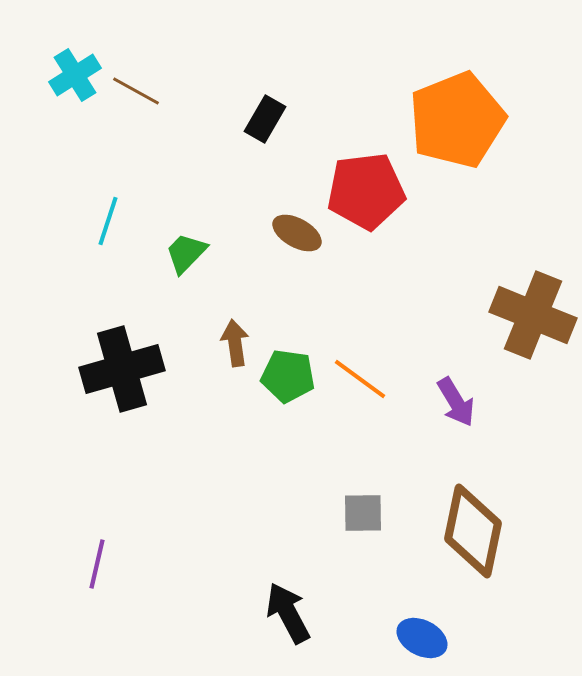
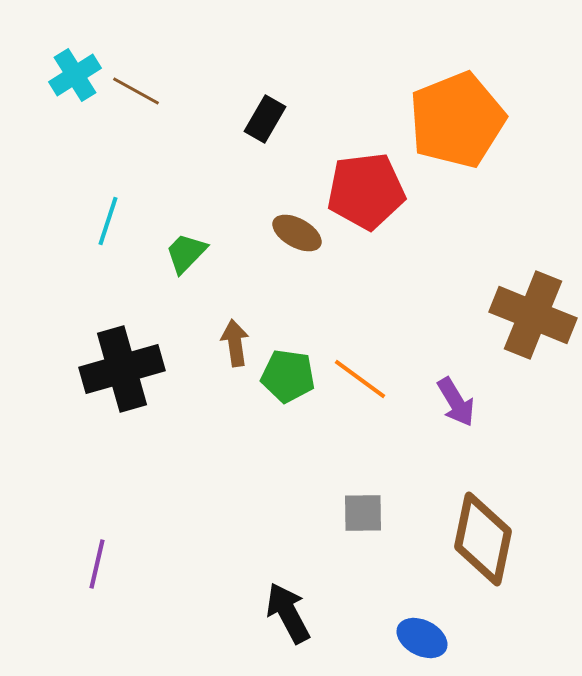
brown diamond: moved 10 px right, 8 px down
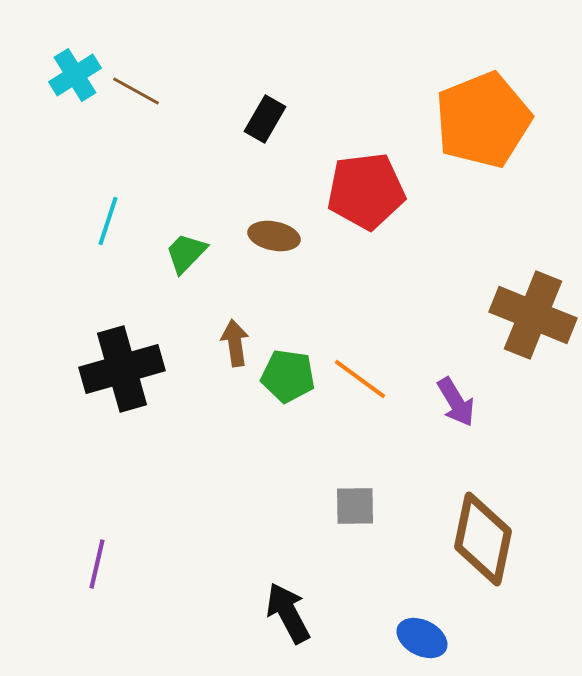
orange pentagon: moved 26 px right
brown ellipse: moved 23 px left, 3 px down; rotated 18 degrees counterclockwise
gray square: moved 8 px left, 7 px up
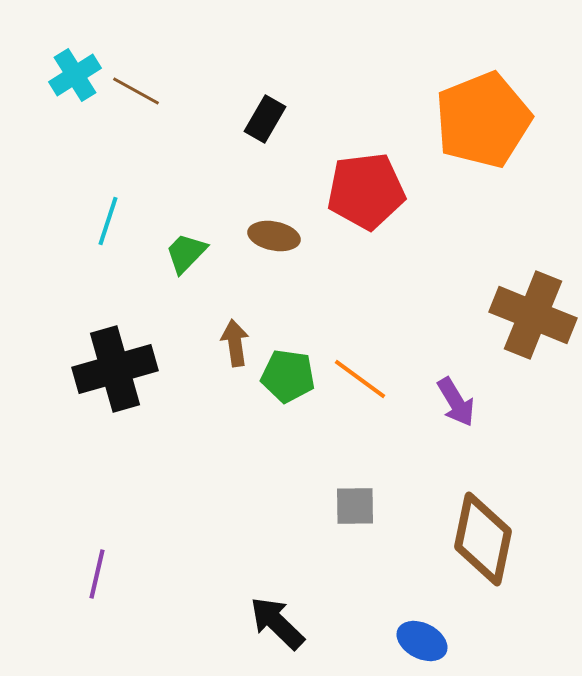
black cross: moved 7 px left
purple line: moved 10 px down
black arrow: moved 11 px left, 10 px down; rotated 18 degrees counterclockwise
blue ellipse: moved 3 px down
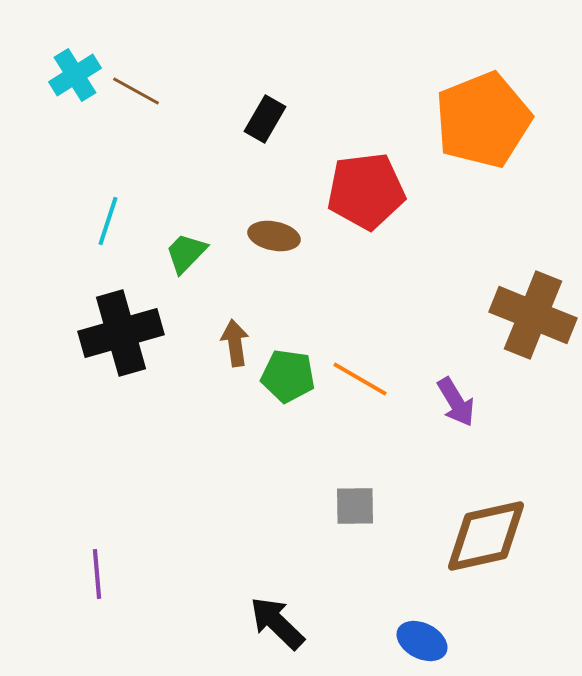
black cross: moved 6 px right, 36 px up
orange line: rotated 6 degrees counterclockwise
brown diamond: moved 3 px right, 3 px up; rotated 66 degrees clockwise
purple line: rotated 18 degrees counterclockwise
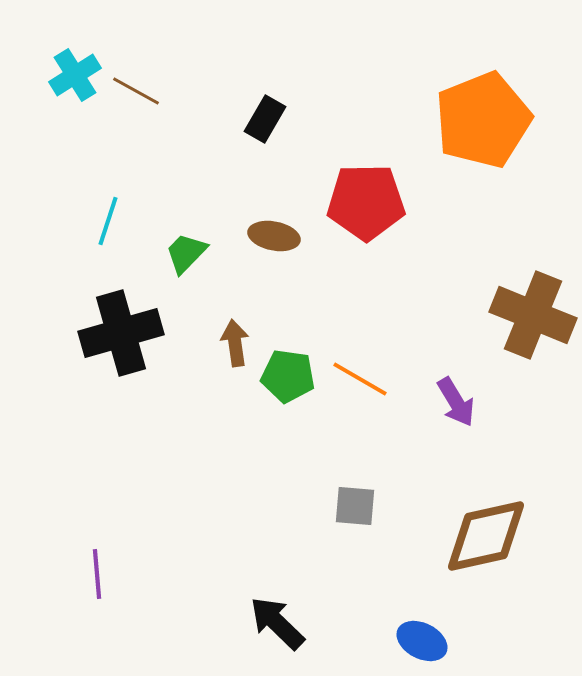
red pentagon: moved 11 px down; rotated 6 degrees clockwise
gray square: rotated 6 degrees clockwise
